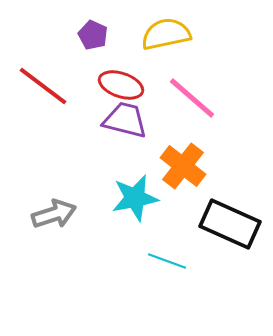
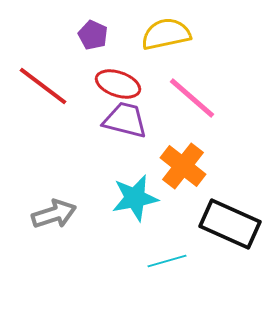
red ellipse: moved 3 px left, 1 px up
cyan line: rotated 36 degrees counterclockwise
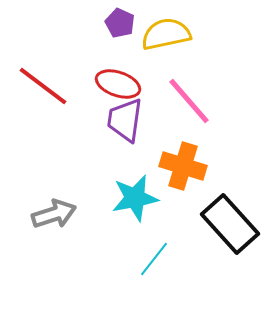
purple pentagon: moved 27 px right, 12 px up
pink line: moved 3 px left, 3 px down; rotated 8 degrees clockwise
purple trapezoid: rotated 96 degrees counterclockwise
orange cross: rotated 21 degrees counterclockwise
black rectangle: rotated 24 degrees clockwise
cyan line: moved 13 px left, 2 px up; rotated 36 degrees counterclockwise
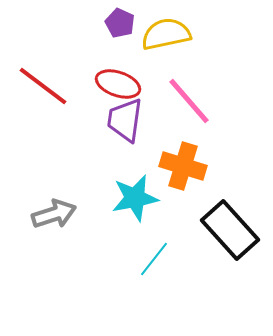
black rectangle: moved 6 px down
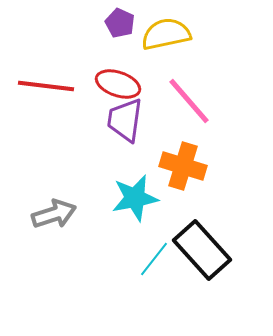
red line: moved 3 px right; rotated 30 degrees counterclockwise
black rectangle: moved 28 px left, 20 px down
